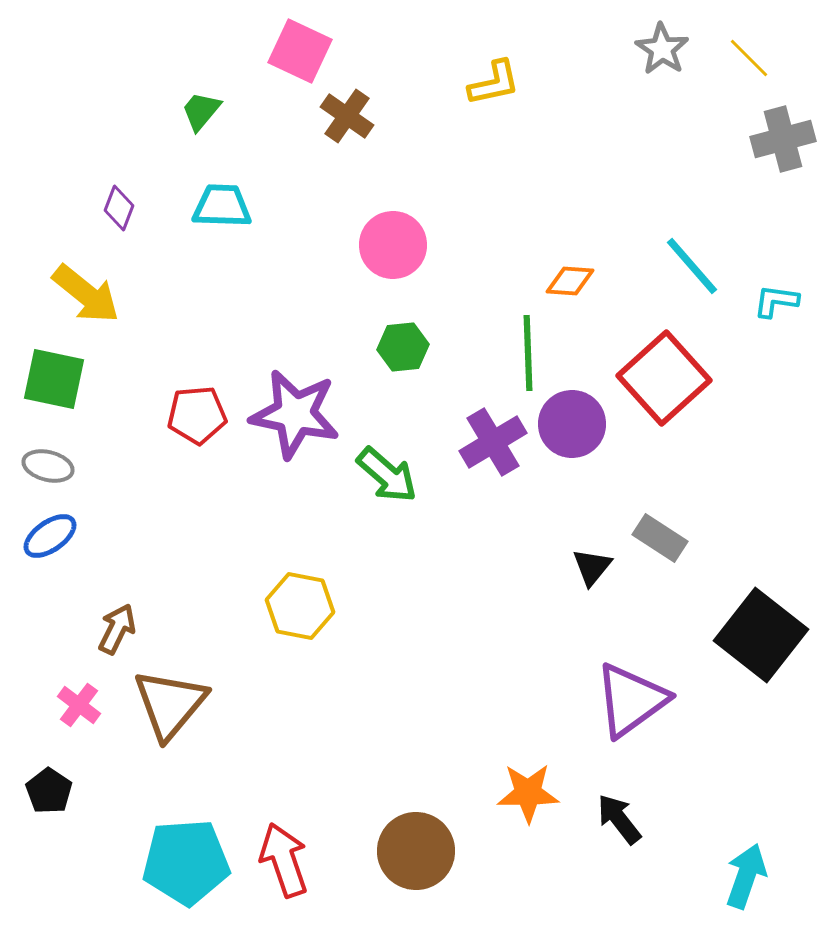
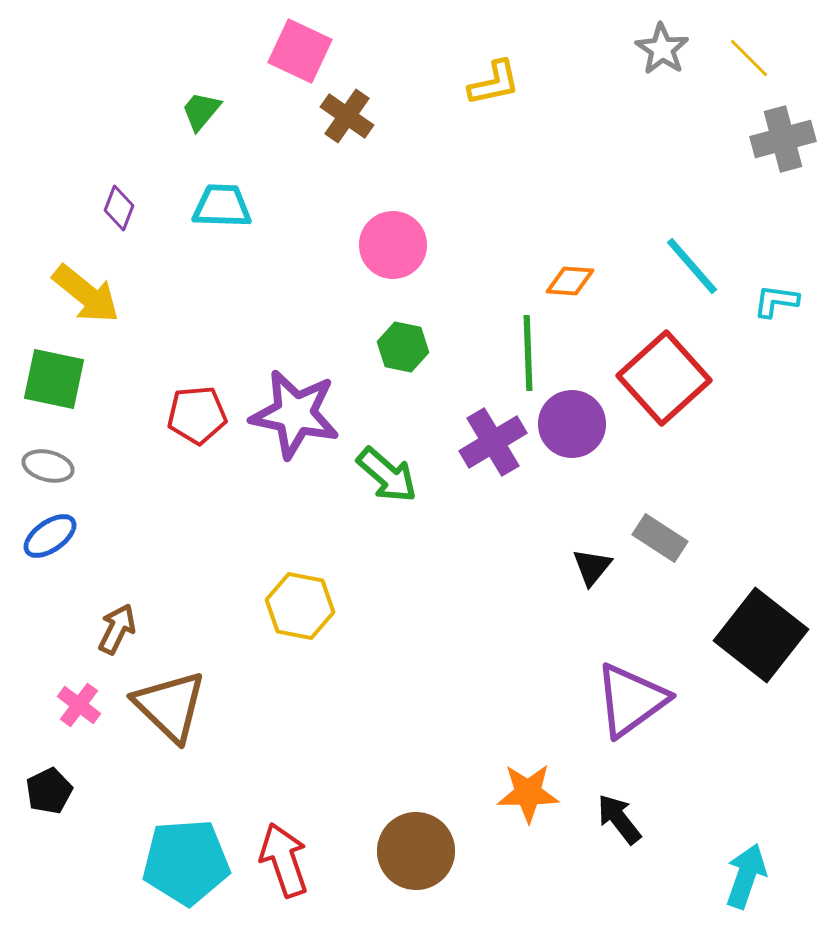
green hexagon: rotated 18 degrees clockwise
brown triangle: moved 2 px down; rotated 26 degrees counterclockwise
black pentagon: rotated 12 degrees clockwise
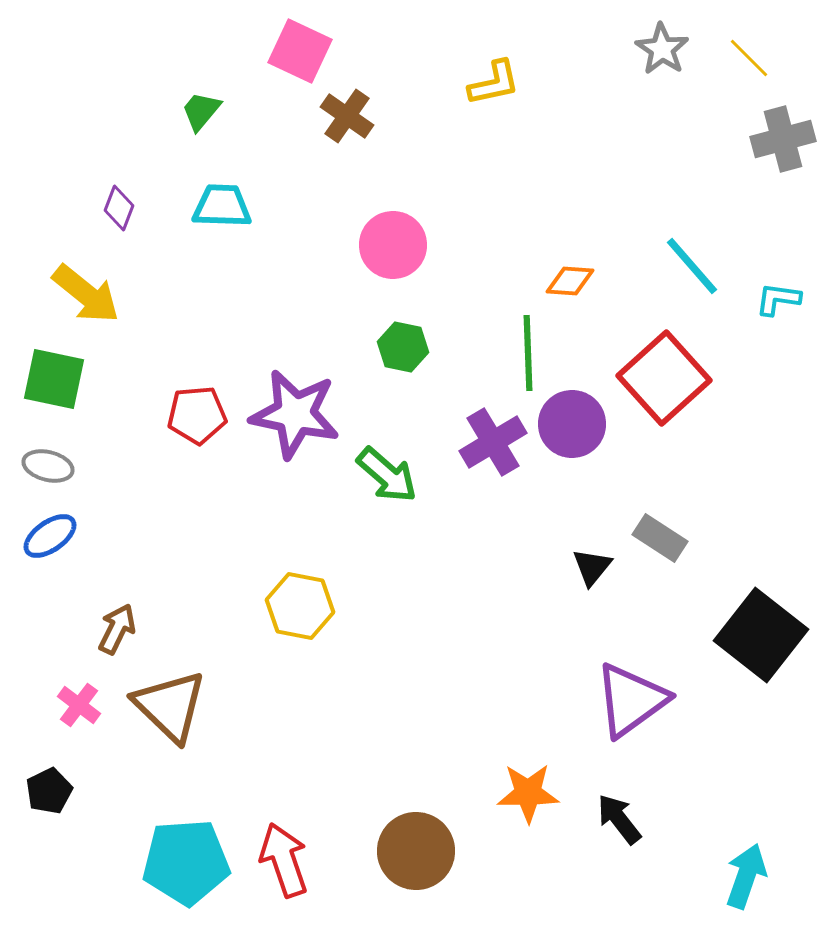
cyan L-shape: moved 2 px right, 2 px up
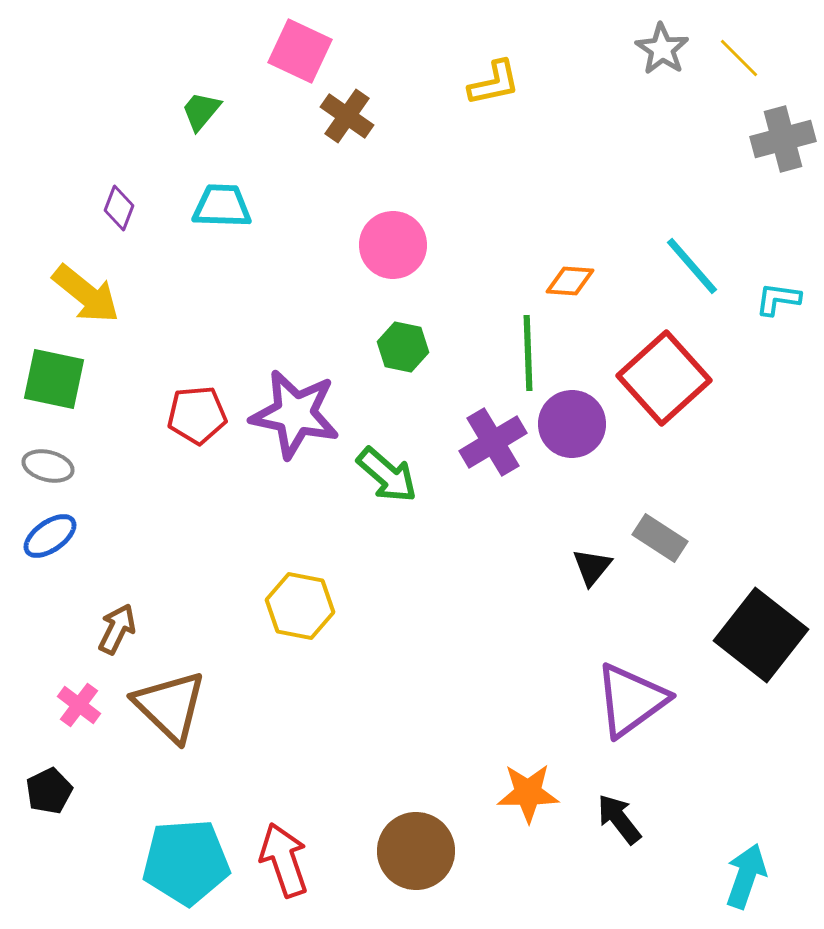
yellow line: moved 10 px left
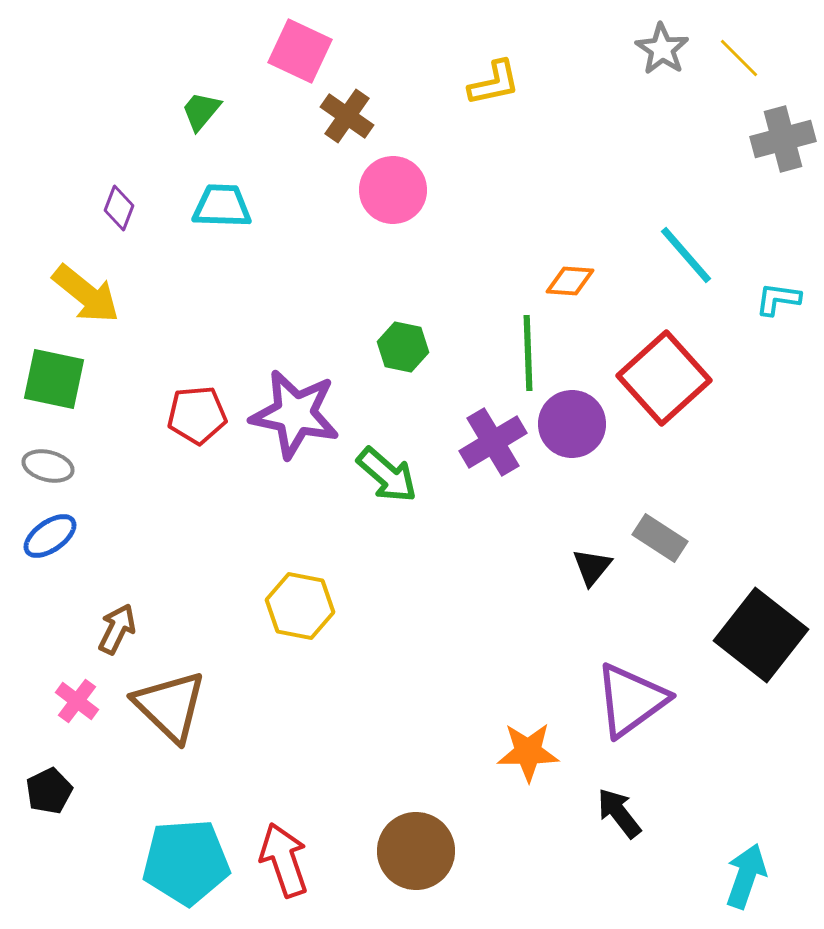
pink circle: moved 55 px up
cyan line: moved 6 px left, 11 px up
pink cross: moved 2 px left, 4 px up
orange star: moved 41 px up
black arrow: moved 6 px up
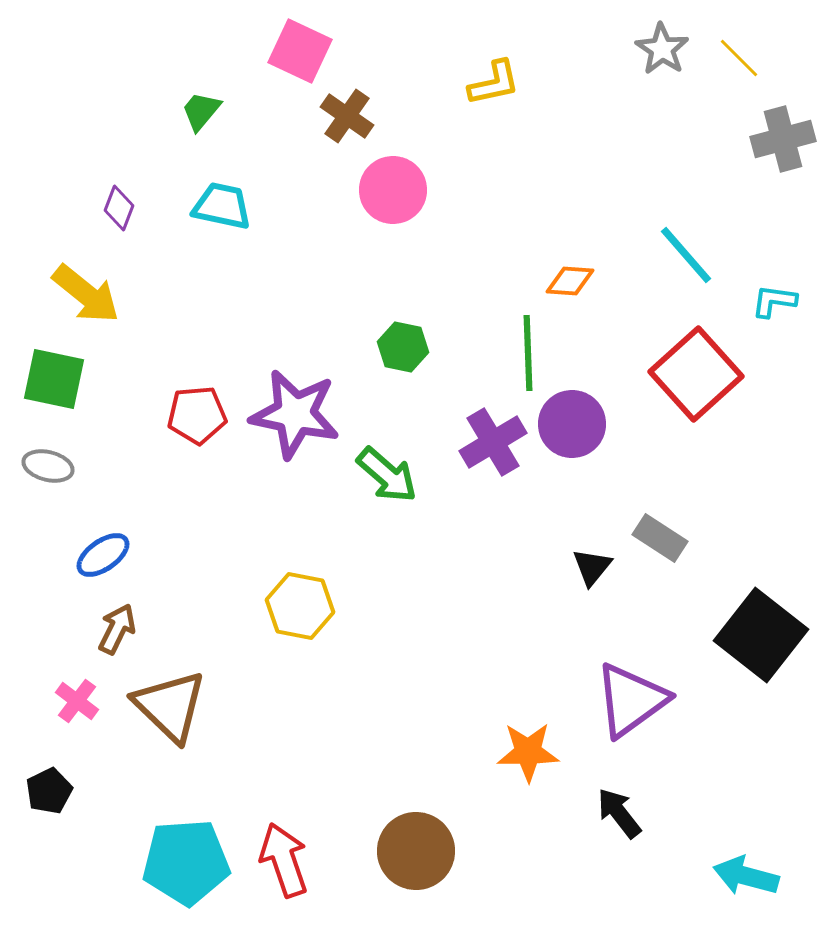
cyan trapezoid: rotated 10 degrees clockwise
cyan L-shape: moved 4 px left, 2 px down
red square: moved 32 px right, 4 px up
blue ellipse: moved 53 px right, 19 px down
cyan arrow: rotated 94 degrees counterclockwise
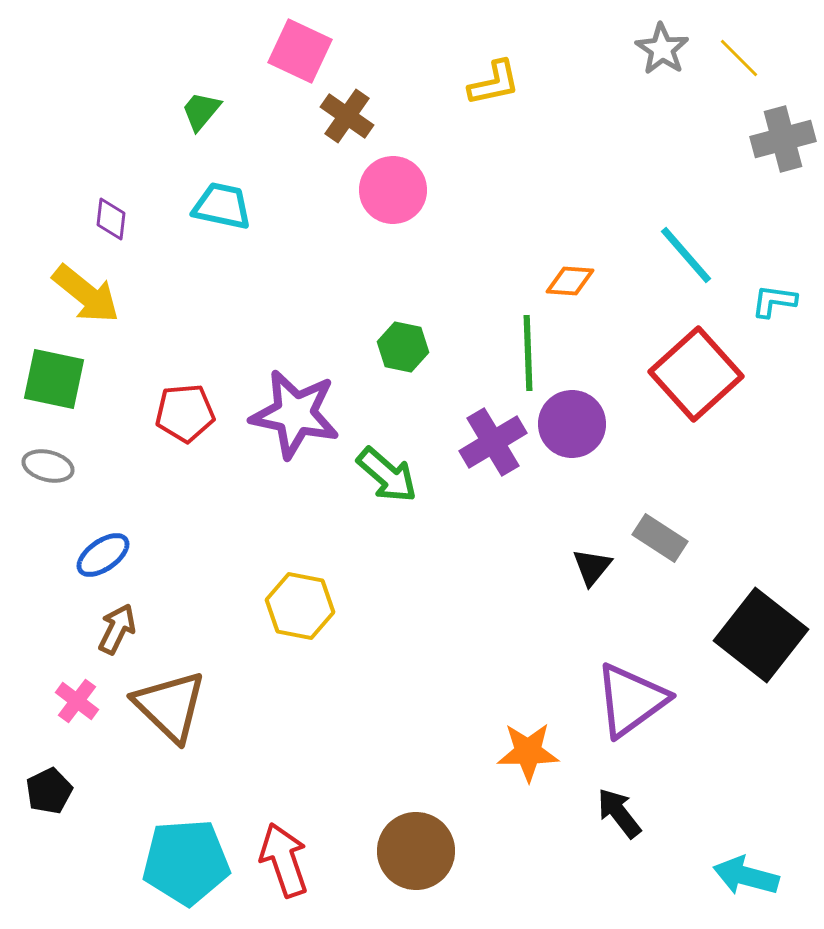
purple diamond: moved 8 px left, 11 px down; rotated 15 degrees counterclockwise
red pentagon: moved 12 px left, 2 px up
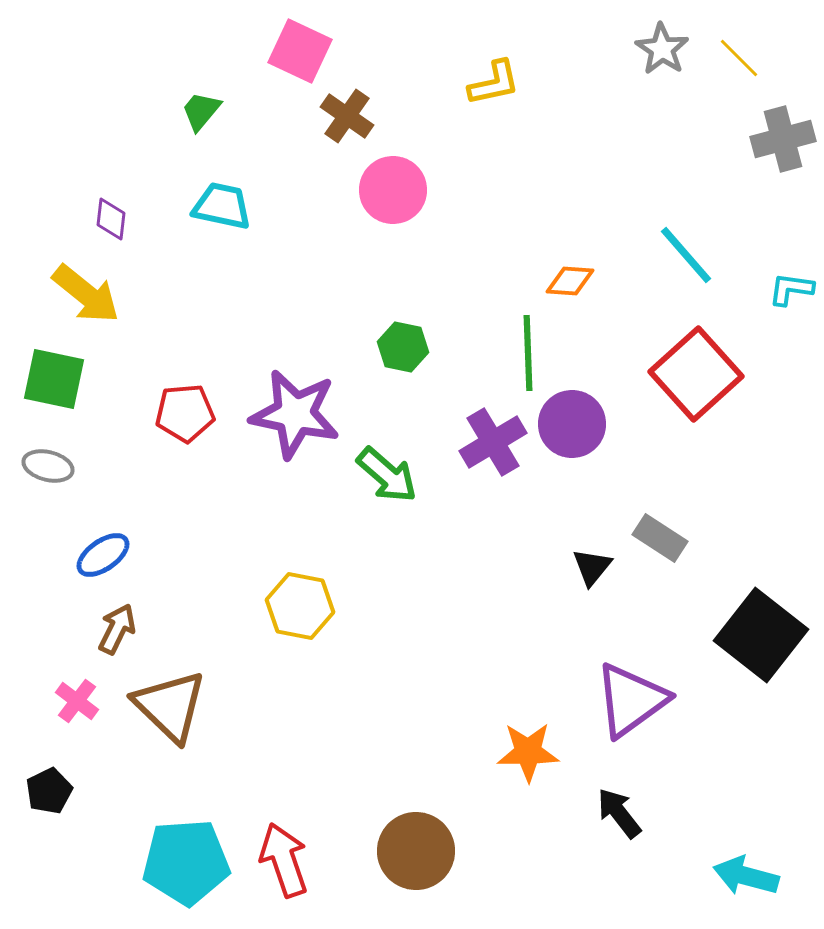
cyan L-shape: moved 17 px right, 12 px up
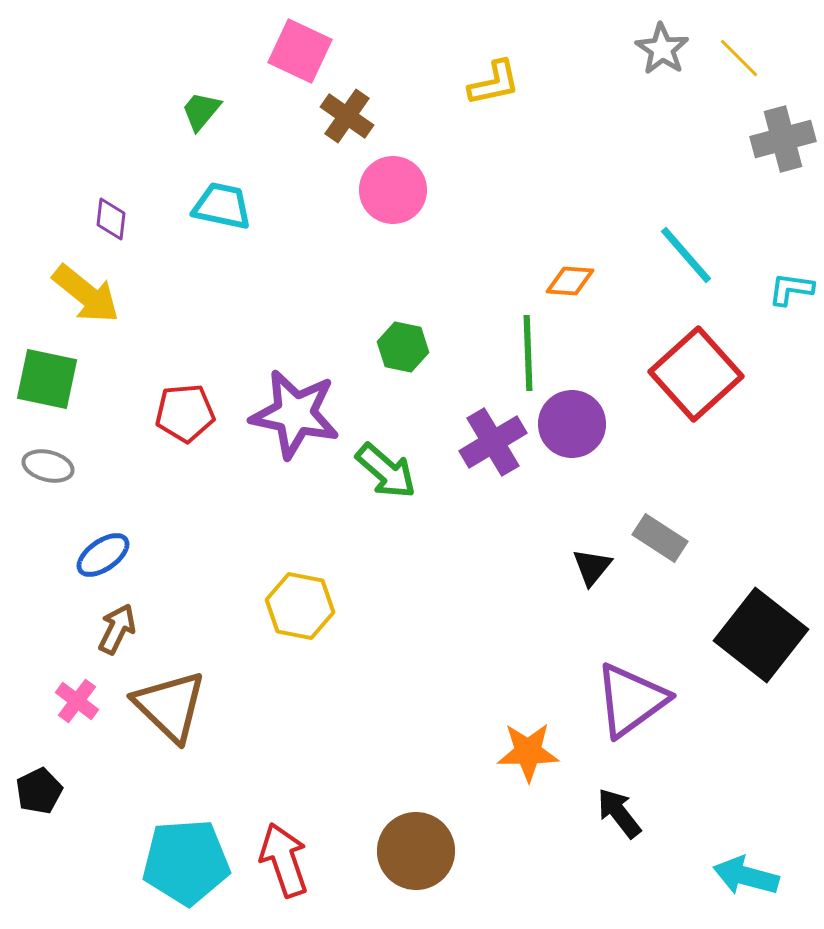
green square: moved 7 px left
green arrow: moved 1 px left, 4 px up
black pentagon: moved 10 px left
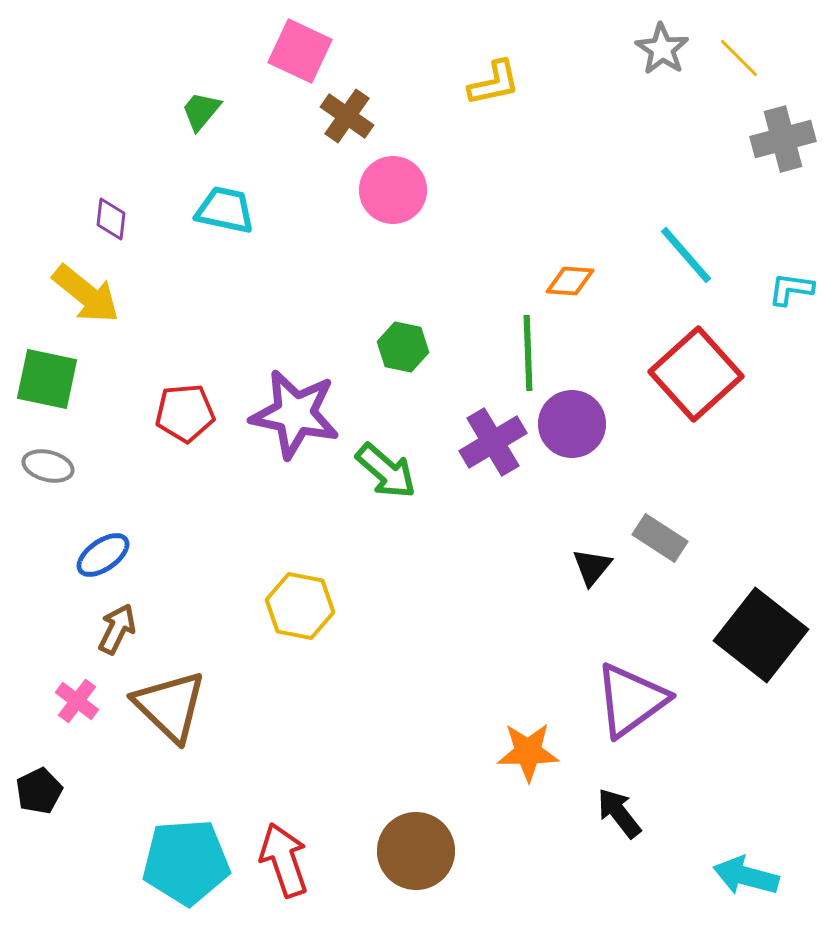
cyan trapezoid: moved 3 px right, 4 px down
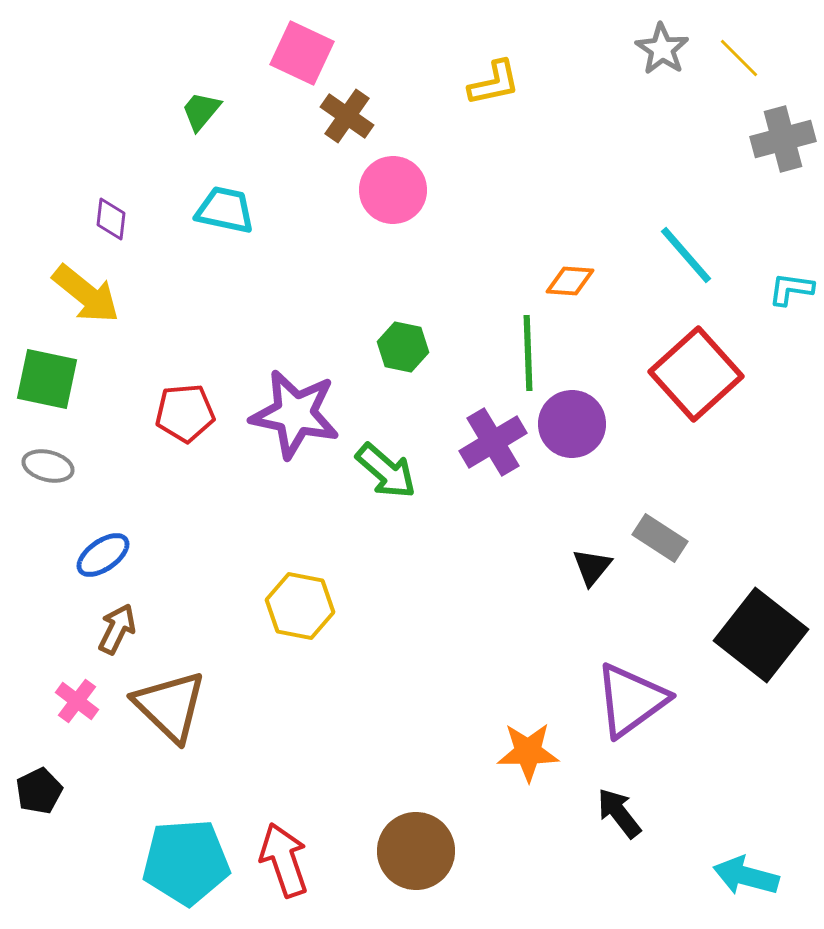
pink square: moved 2 px right, 2 px down
